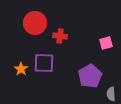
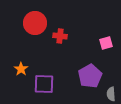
purple square: moved 21 px down
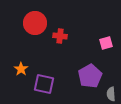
purple square: rotated 10 degrees clockwise
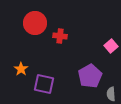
pink square: moved 5 px right, 3 px down; rotated 24 degrees counterclockwise
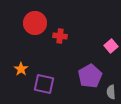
gray semicircle: moved 2 px up
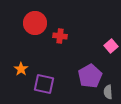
gray semicircle: moved 3 px left
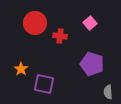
pink square: moved 21 px left, 23 px up
purple pentagon: moved 2 px right, 12 px up; rotated 25 degrees counterclockwise
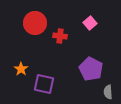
purple pentagon: moved 1 px left, 5 px down; rotated 10 degrees clockwise
